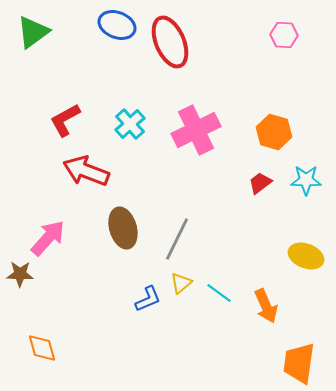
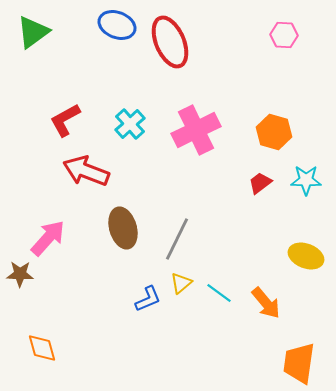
orange arrow: moved 3 px up; rotated 16 degrees counterclockwise
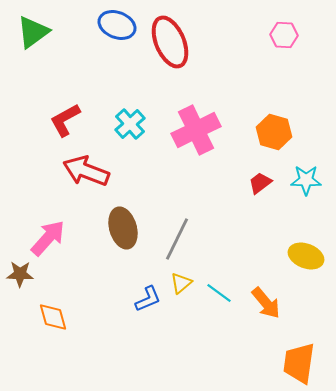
orange diamond: moved 11 px right, 31 px up
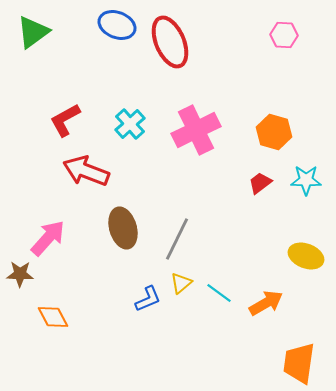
orange arrow: rotated 80 degrees counterclockwise
orange diamond: rotated 12 degrees counterclockwise
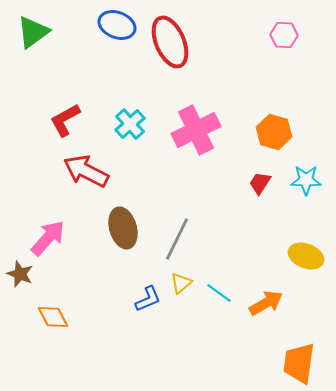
red arrow: rotated 6 degrees clockwise
red trapezoid: rotated 20 degrees counterclockwise
brown star: rotated 20 degrees clockwise
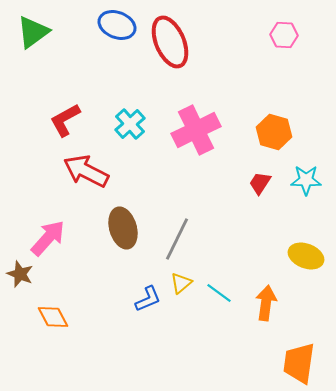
orange arrow: rotated 52 degrees counterclockwise
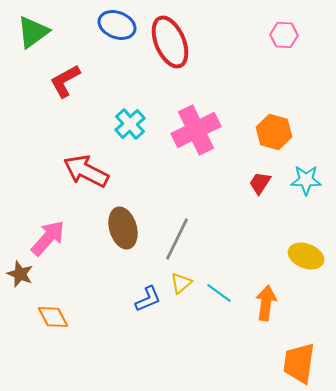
red L-shape: moved 39 px up
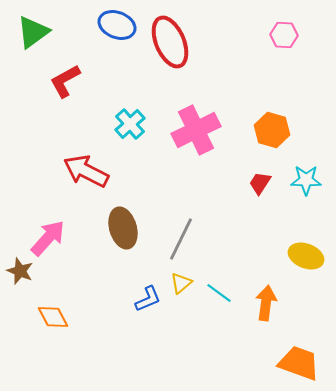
orange hexagon: moved 2 px left, 2 px up
gray line: moved 4 px right
brown star: moved 3 px up
orange trapezoid: rotated 102 degrees clockwise
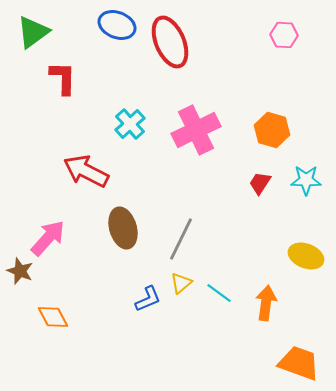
red L-shape: moved 2 px left, 3 px up; rotated 120 degrees clockwise
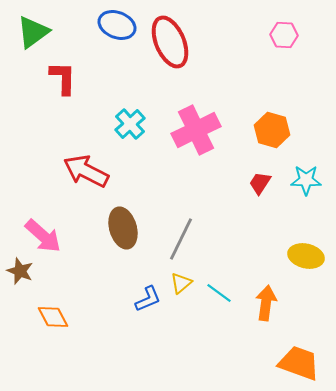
pink arrow: moved 5 px left, 2 px up; rotated 90 degrees clockwise
yellow ellipse: rotated 8 degrees counterclockwise
